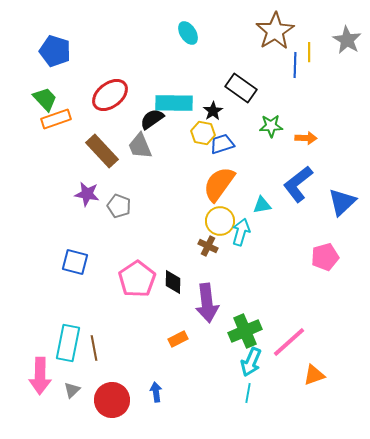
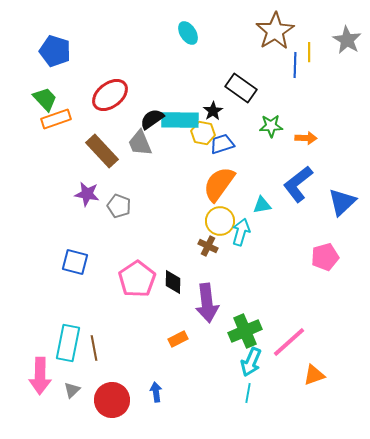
cyan rectangle at (174, 103): moved 6 px right, 17 px down
gray trapezoid at (140, 146): moved 3 px up
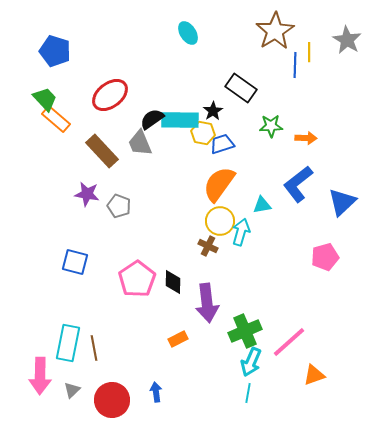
orange rectangle at (56, 119): rotated 60 degrees clockwise
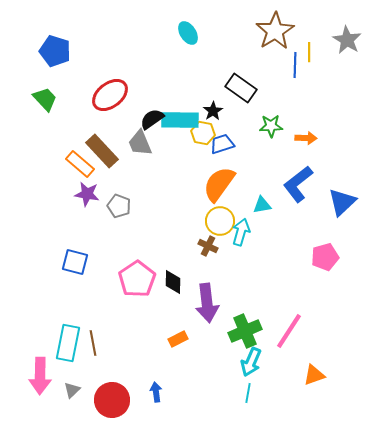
orange rectangle at (56, 119): moved 24 px right, 45 px down
pink line at (289, 342): moved 11 px up; rotated 15 degrees counterclockwise
brown line at (94, 348): moved 1 px left, 5 px up
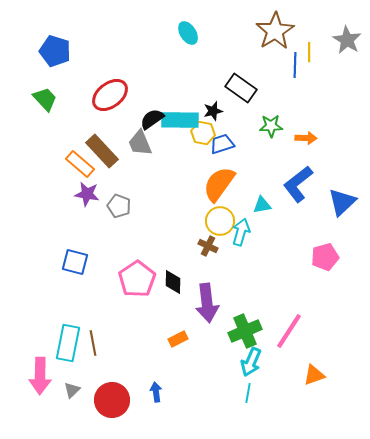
black star at (213, 111): rotated 18 degrees clockwise
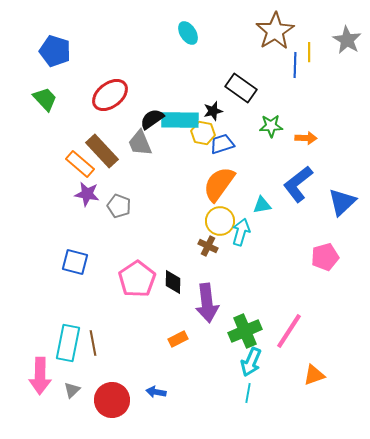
blue arrow at (156, 392): rotated 72 degrees counterclockwise
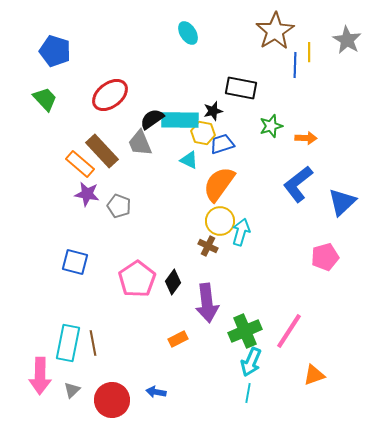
black rectangle at (241, 88): rotated 24 degrees counterclockwise
green star at (271, 126): rotated 15 degrees counterclockwise
cyan triangle at (262, 205): moved 73 px left, 45 px up; rotated 36 degrees clockwise
black diamond at (173, 282): rotated 35 degrees clockwise
